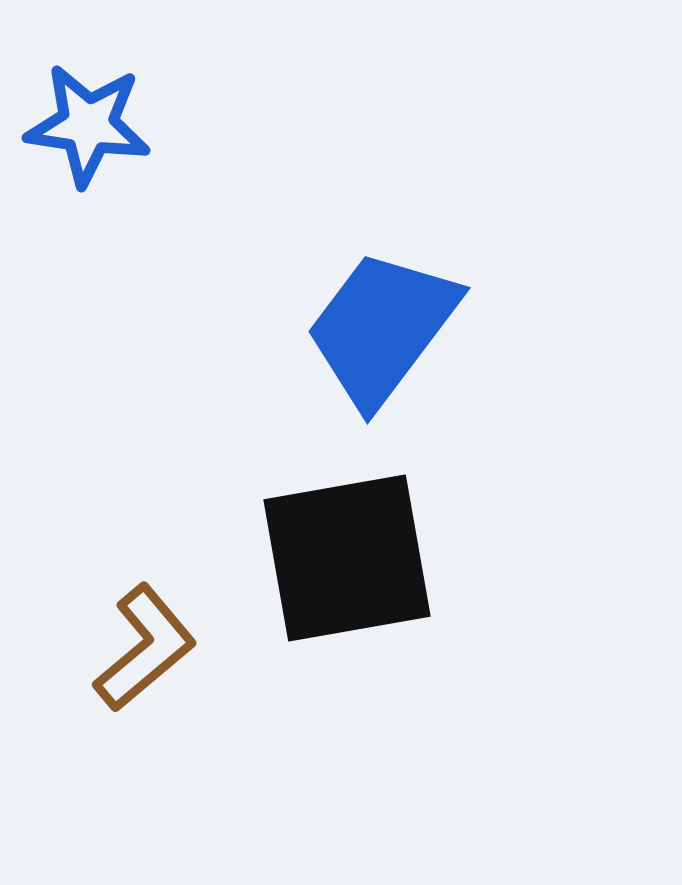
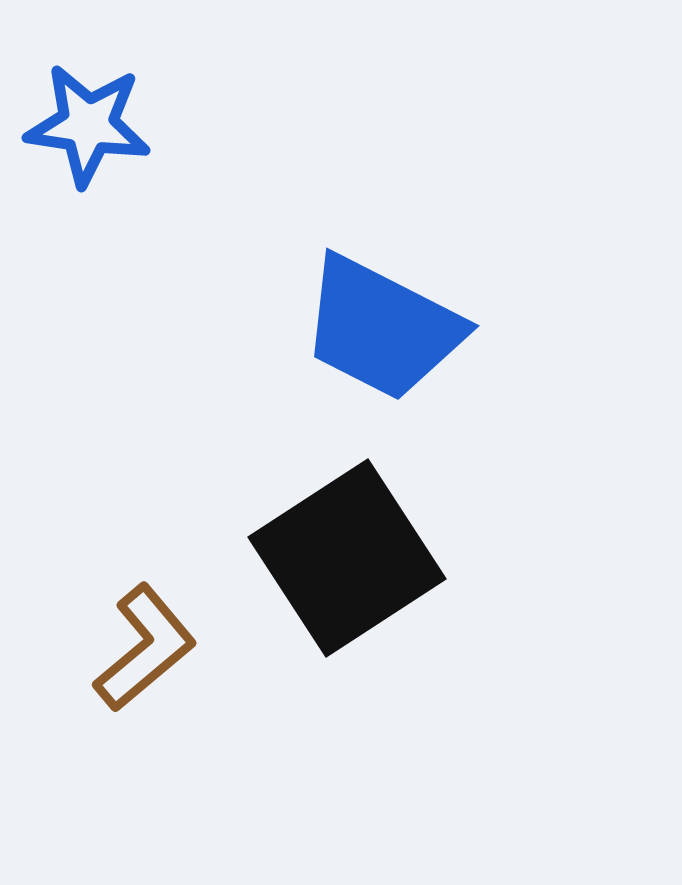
blue trapezoid: rotated 100 degrees counterclockwise
black square: rotated 23 degrees counterclockwise
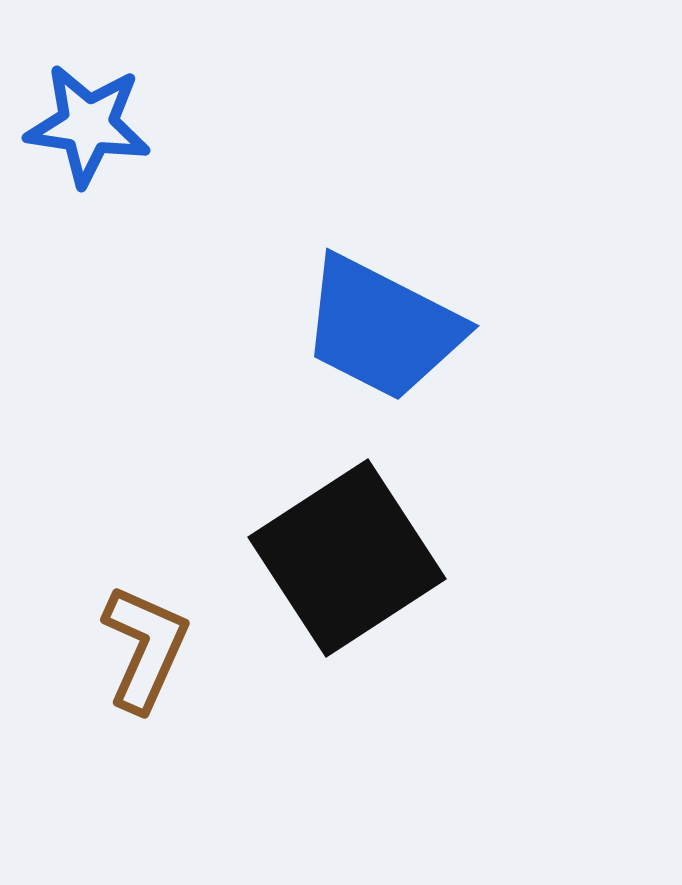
brown L-shape: rotated 26 degrees counterclockwise
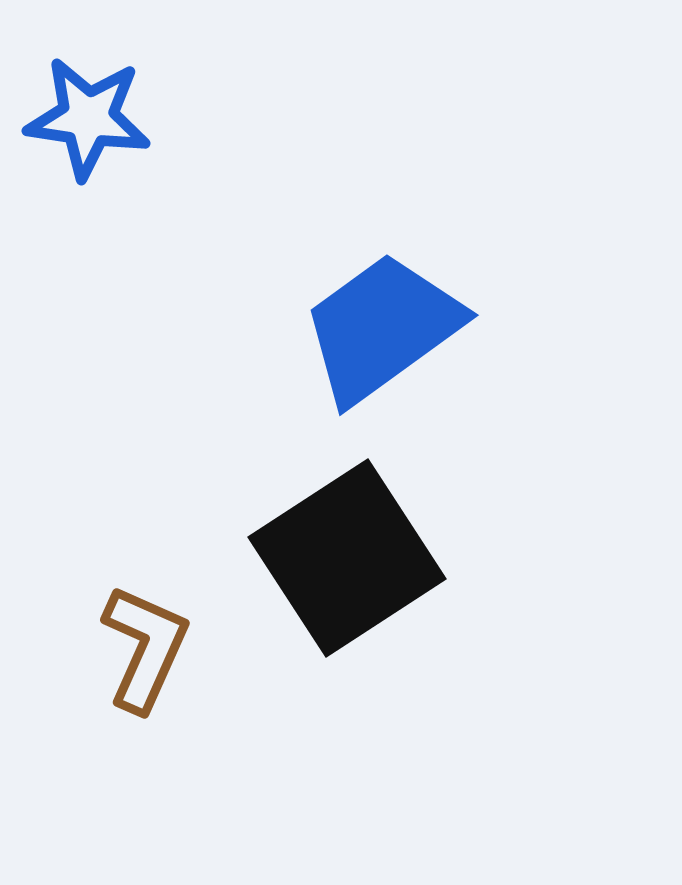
blue star: moved 7 px up
blue trapezoid: rotated 117 degrees clockwise
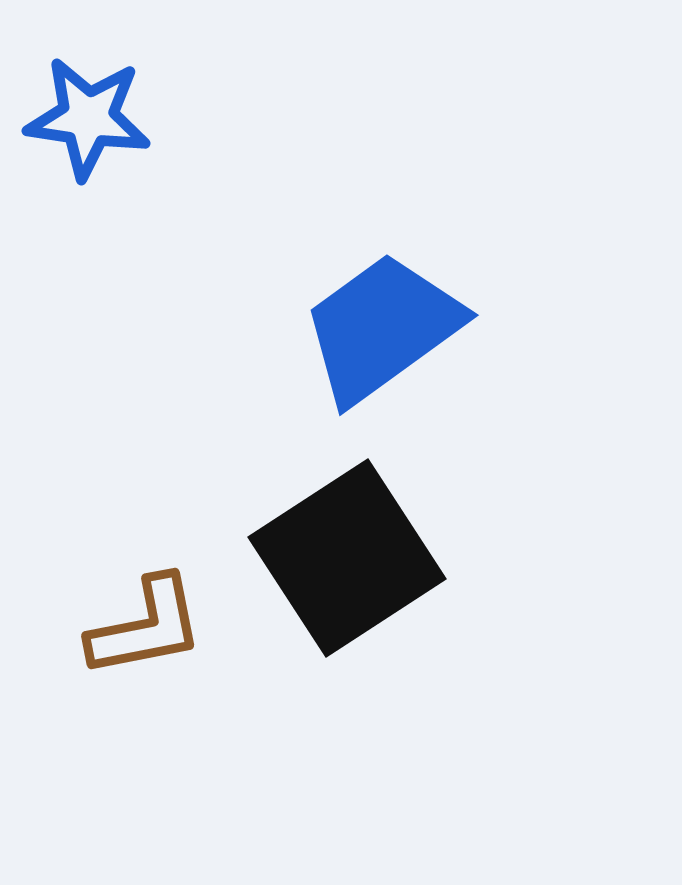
brown L-shape: moved 1 px right, 21 px up; rotated 55 degrees clockwise
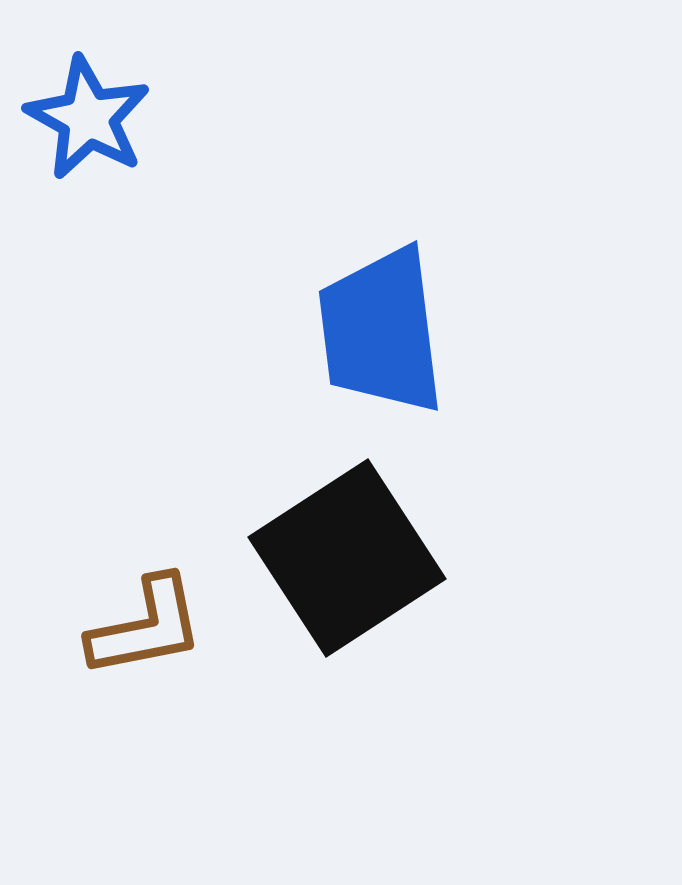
blue star: rotated 21 degrees clockwise
blue trapezoid: moved 1 px left, 3 px down; rotated 61 degrees counterclockwise
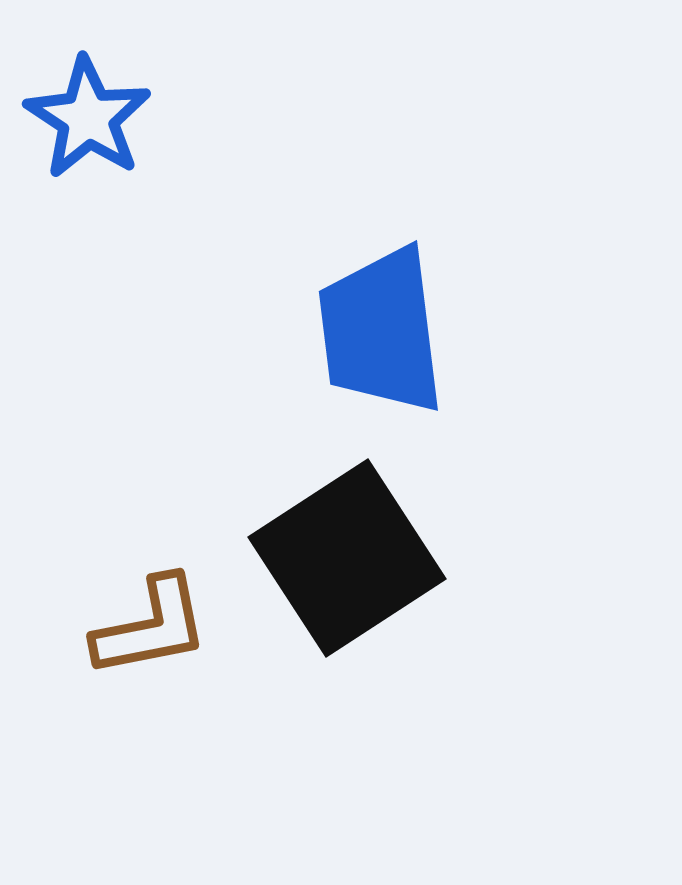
blue star: rotated 4 degrees clockwise
brown L-shape: moved 5 px right
